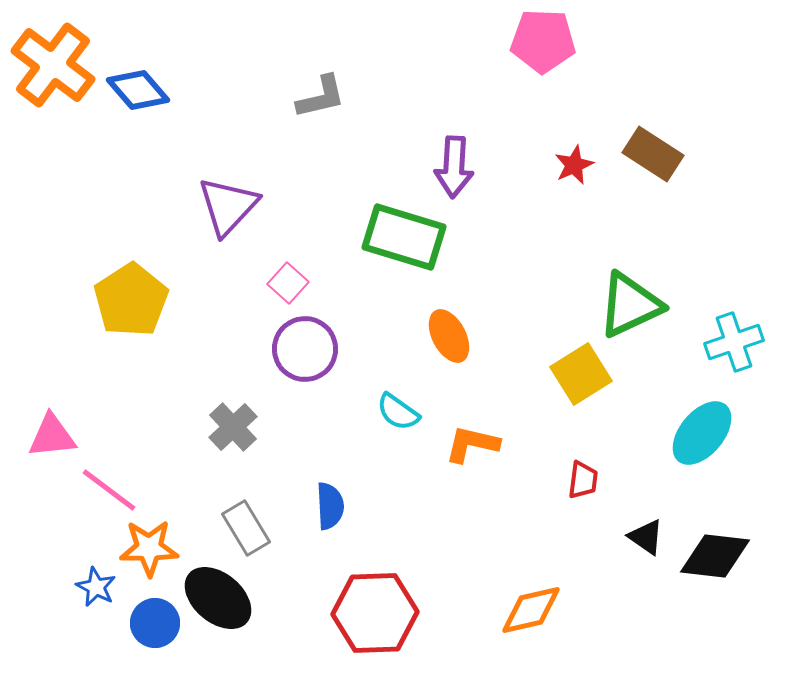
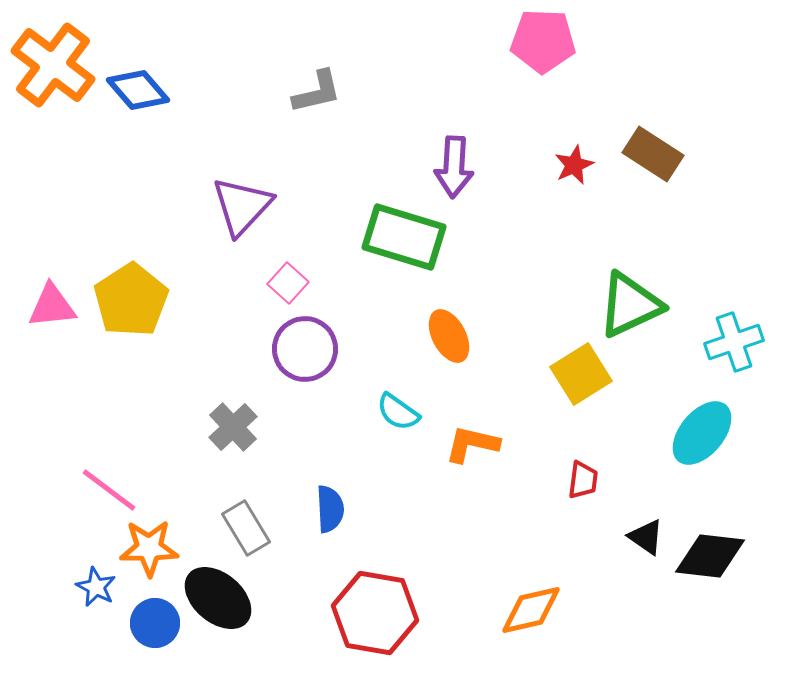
gray L-shape: moved 4 px left, 5 px up
purple triangle: moved 14 px right
pink triangle: moved 130 px up
blue semicircle: moved 3 px down
black diamond: moved 5 px left
red hexagon: rotated 12 degrees clockwise
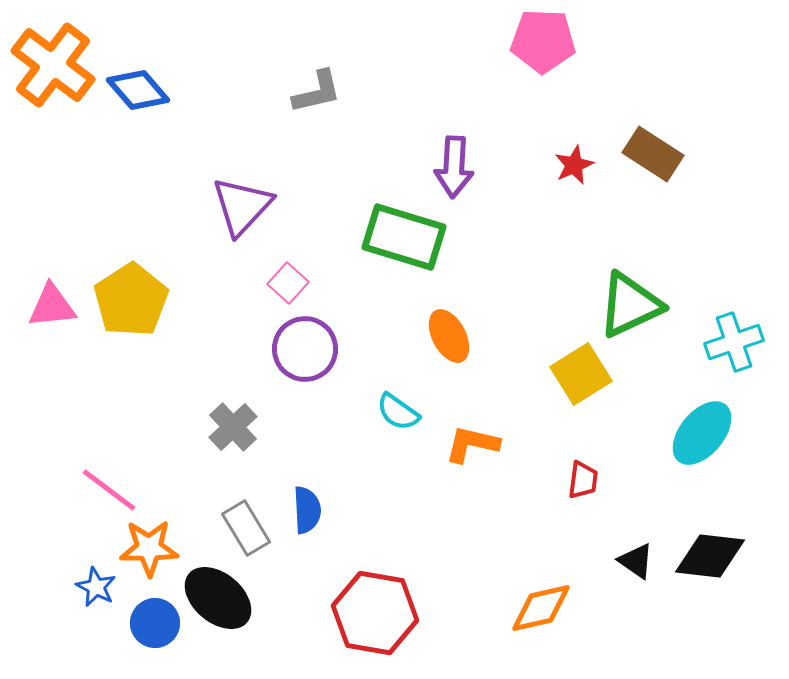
blue semicircle: moved 23 px left, 1 px down
black triangle: moved 10 px left, 24 px down
orange diamond: moved 10 px right, 2 px up
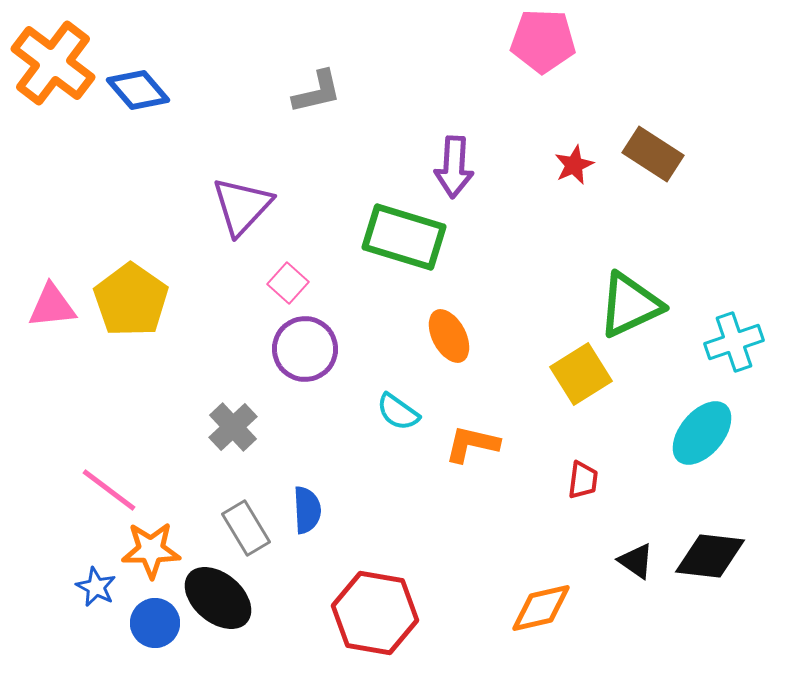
orange cross: moved 2 px up
yellow pentagon: rotated 4 degrees counterclockwise
orange star: moved 2 px right, 2 px down
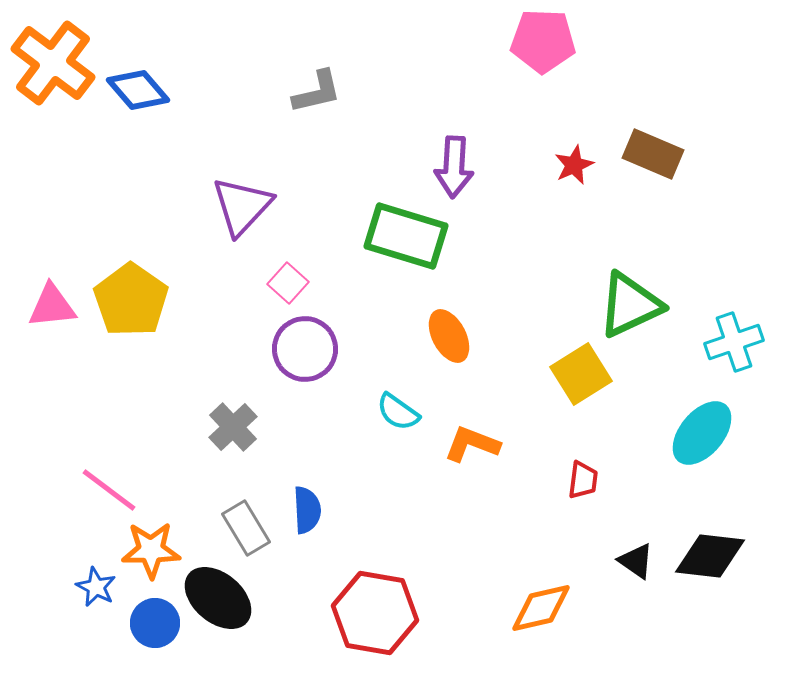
brown rectangle: rotated 10 degrees counterclockwise
green rectangle: moved 2 px right, 1 px up
orange L-shape: rotated 8 degrees clockwise
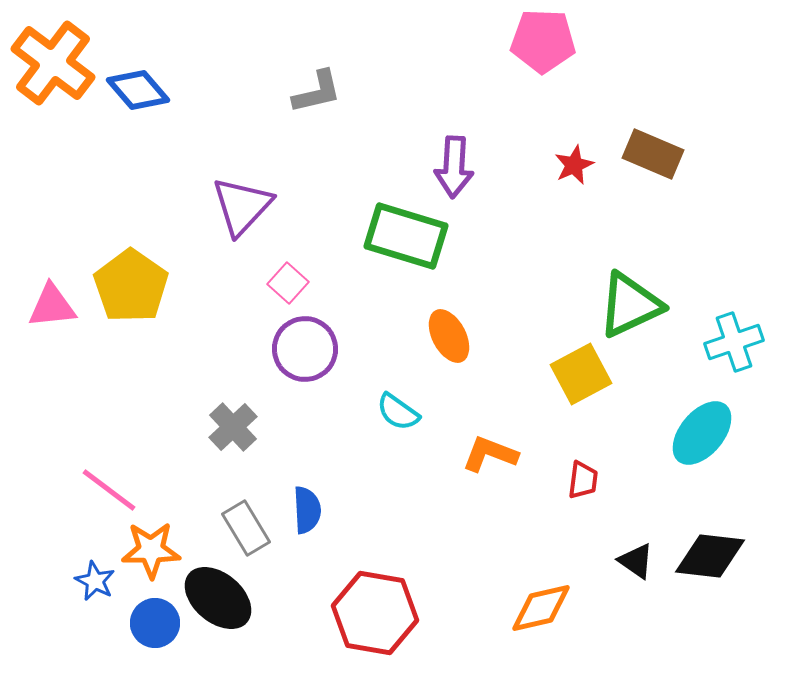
yellow pentagon: moved 14 px up
yellow square: rotated 4 degrees clockwise
orange L-shape: moved 18 px right, 10 px down
blue star: moved 1 px left, 6 px up
